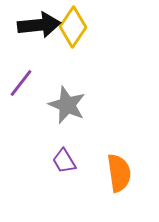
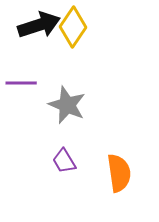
black arrow: rotated 12 degrees counterclockwise
purple line: rotated 52 degrees clockwise
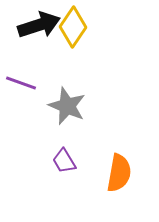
purple line: rotated 20 degrees clockwise
gray star: moved 1 px down
orange semicircle: rotated 18 degrees clockwise
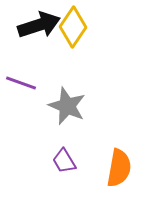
orange semicircle: moved 5 px up
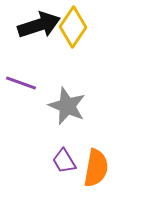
orange semicircle: moved 23 px left
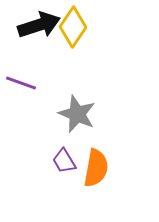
gray star: moved 10 px right, 8 px down
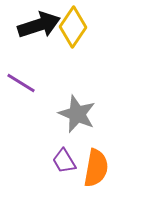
purple line: rotated 12 degrees clockwise
